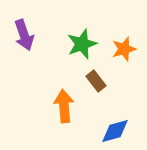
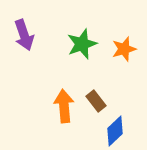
brown rectangle: moved 20 px down
blue diamond: rotated 28 degrees counterclockwise
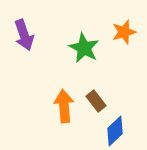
green star: moved 2 px right, 4 px down; rotated 24 degrees counterclockwise
orange star: moved 17 px up
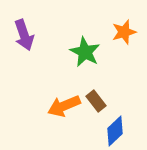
green star: moved 1 px right, 4 px down
orange arrow: rotated 108 degrees counterclockwise
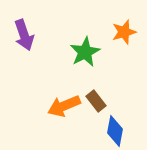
green star: rotated 16 degrees clockwise
blue diamond: rotated 36 degrees counterclockwise
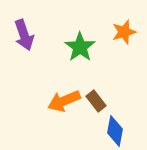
green star: moved 5 px left, 5 px up; rotated 8 degrees counterclockwise
orange arrow: moved 5 px up
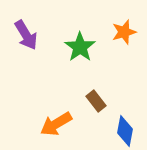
purple arrow: moved 2 px right; rotated 12 degrees counterclockwise
orange arrow: moved 8 px left, 23 px down; rotated 8 degrees counterclockwise
blue diamond: moved 10 px right
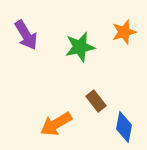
green star: rotated 24 degrees clockwise
blue diamond: moved 1 px left, 4 px up
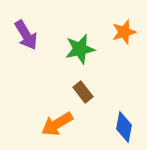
green star: moved 2 px down
brown rectangle: moved 13 px left, 9 px up
orange arrow: moved 1 px right
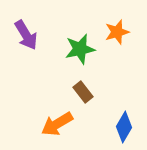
orange star: moved 7 px left
blue diamond: rotated 20 degrees clockwise
